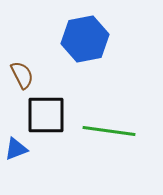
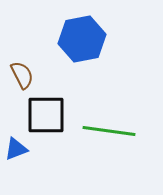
blue hexagon: moved 3 px left
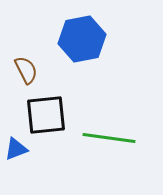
brown semicircle: moved 4 px right, 5 px up
black square: rotated 6 degrees counterclockwise
green line: moved 7 px down
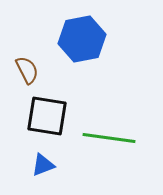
brown semicircle: moved 1 px right
black square: moved 1 px right, 1 px down; rotated 15 degrees clockwise
blue triangle: moved 27 px right, 16 px down
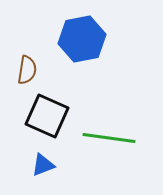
brown semicircle: rotated 36 degrees clockwise
black square: rotated 15 degrees clockwise
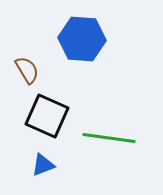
blue hexagon: rotated 15 degrees clockwise
brown semicircle: rotated 40 degrees counterclockwise
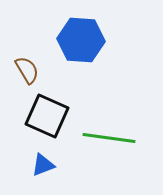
blue hexagon: moved 1 px left, 1 px down
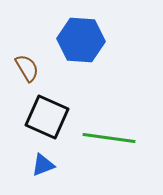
brown semicircle: moved 2 px up
black square: moved 1 px down
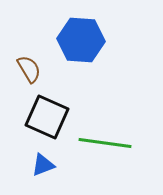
brown semicircle: moved 2 px right, 1 px down
green line: moved 4 px left, 5 px down
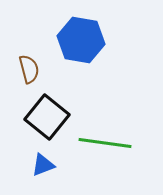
blue hexagon: rotated 6 degrees clockwise
brown semicircle: rotated 16 degrees clockwise
black square: rotated 15 degrees clockwise
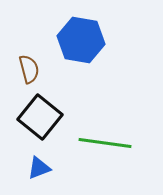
black square: moved 7 px left
blue triangle: moved 4 px left, 3 px down
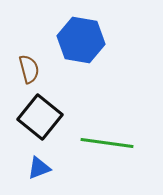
green line: moved 2 px right
